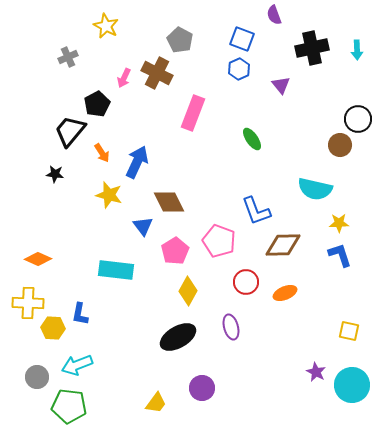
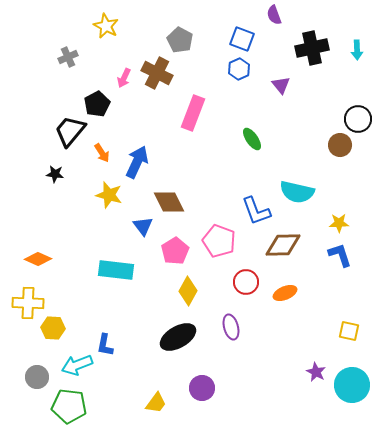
cyan semicircle at (315, 189): moved 18 px left, 3 px down
blue L-shape at (80, 314): moved 25 px right, 31 px down
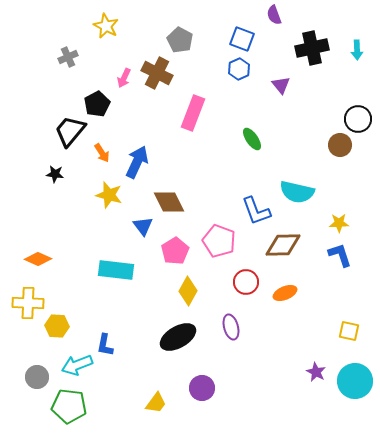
yellow hexagon at (53, 328): moved 4 px right, 2 px up
cyan circle at (352, 385): moved 3 px right, 4 px up
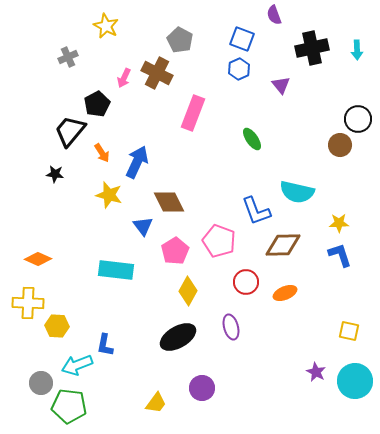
gray circle at (37, 377): moved 4 px right, 6 px down
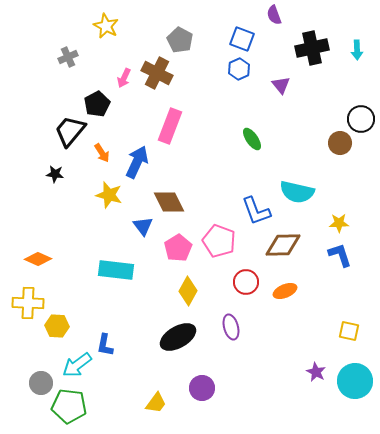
pink rectangle at (193, 113): moved 23 px left, 13 px down
black circle at (358, 119): moved 3 px right
brown circle at (340, 145): moved 2 px up
pink pentagon at (175, 251): moved 3 px right, 3 px up
orange ellipse at (285, 293): moved 2 px up
cyan arrow at (77, 365): rotated 16 degrees counterclockwise
